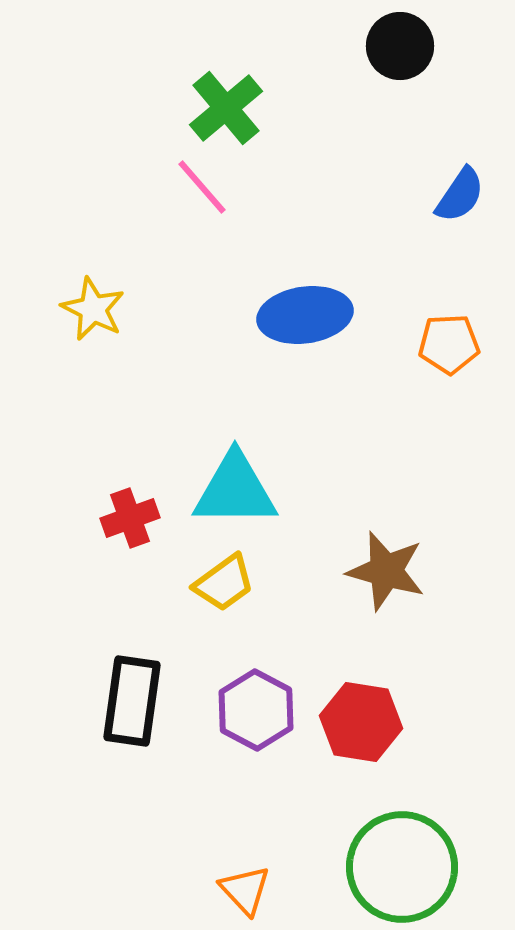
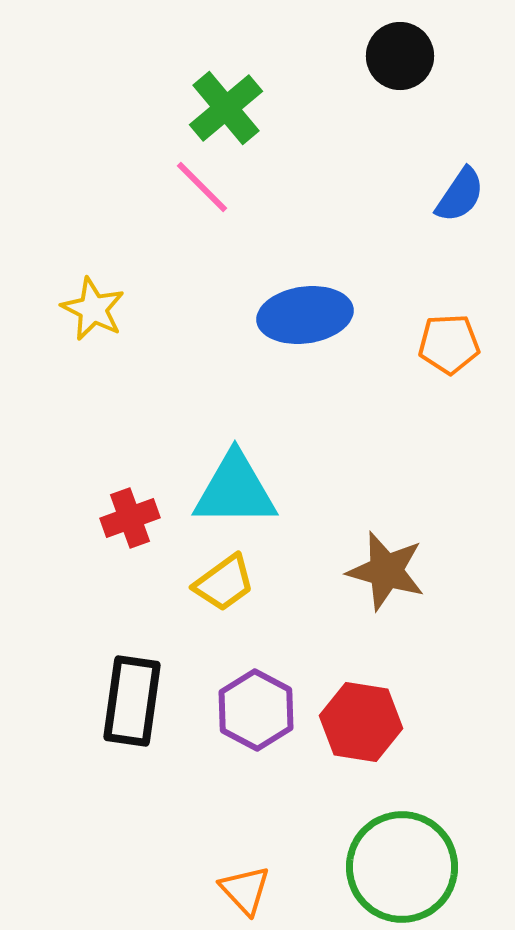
black circle: moved 10 px down
pink line: rotated 4 degrees counterclockwise
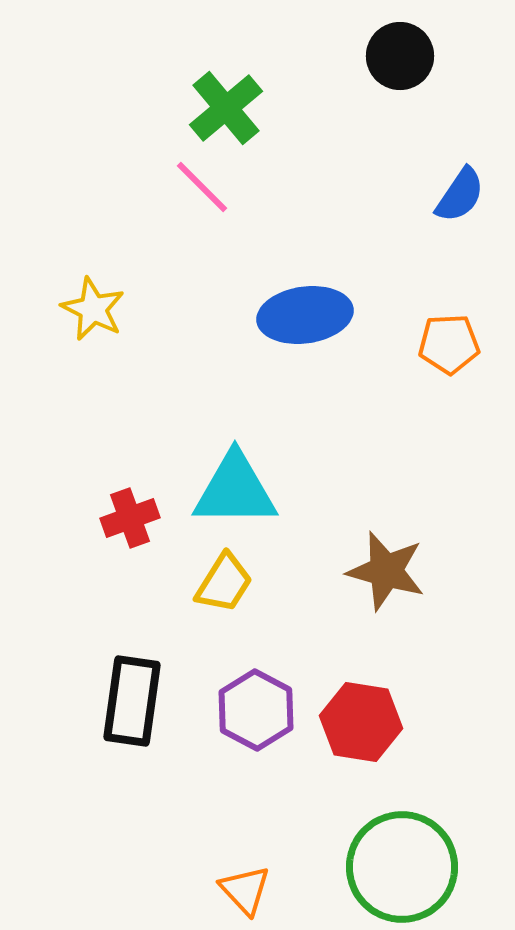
yellow trapezoid: rotated 22 degrees counterclockwise
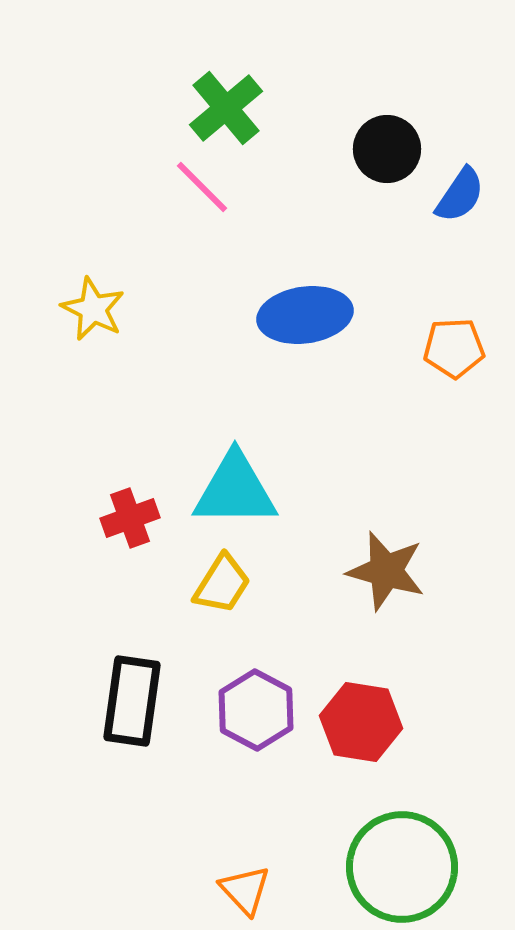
black circle: moved 13 px left, 93 px down
orange pentagon: moved 5 px right, 4 px down
yellow trapezoid: moved 2 px left, 1 px down
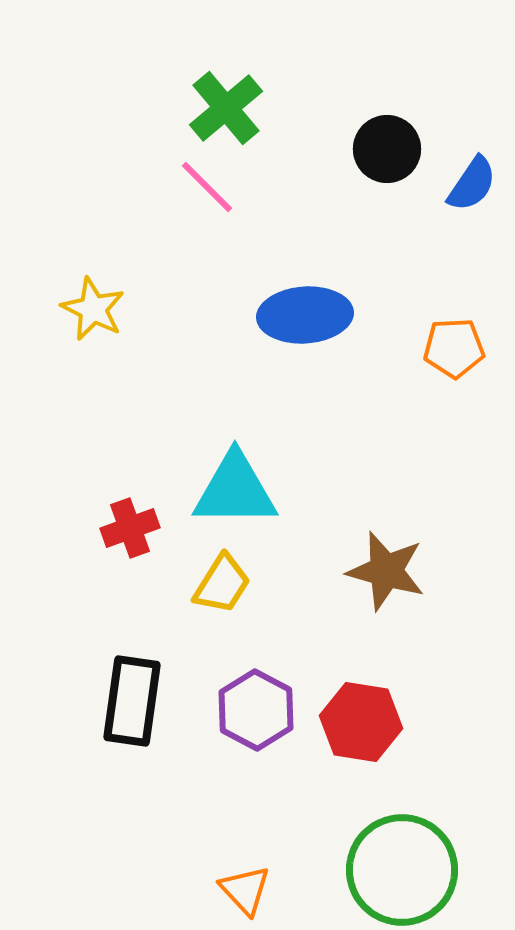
pink line: moved 5 px right
blue semicircle: moved 12 px right, 11 px up
blue ellipse: rotated 4 degrees clockwise
red cross: moved 10 px down
green circle: moved 3 px down
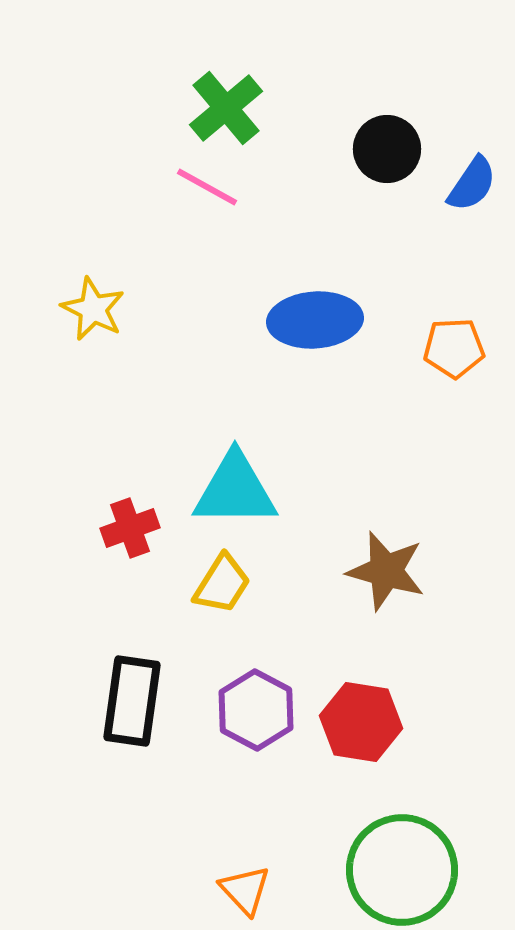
pink line: rotated 16 degrees counterclockwise
blue ellipse: moved 10 px right, 5 px down
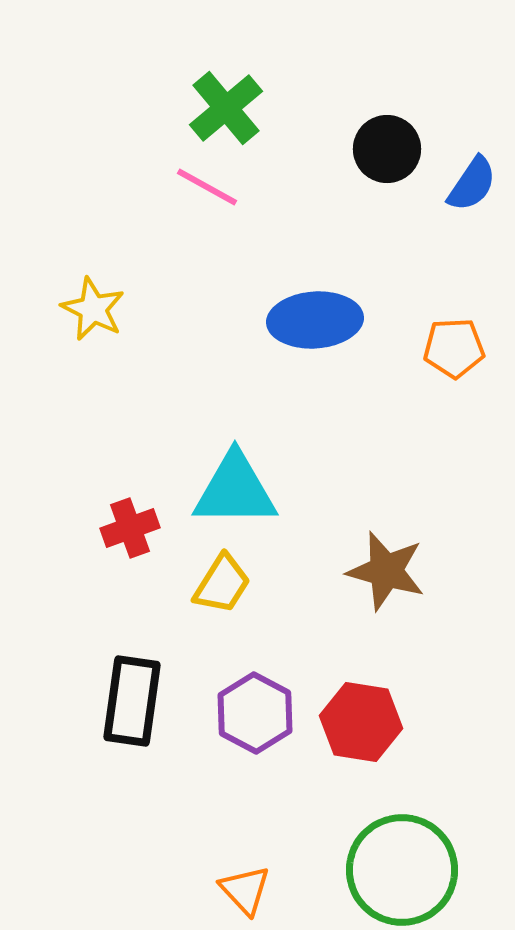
purple hexagon: moved 1 px left, 3 px down
